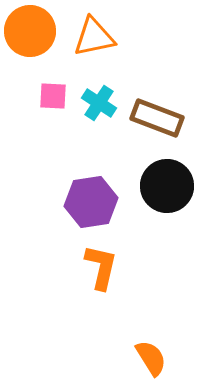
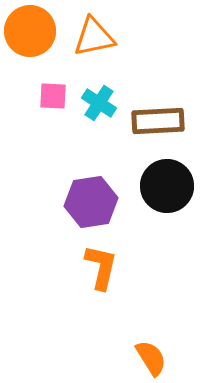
brown rectangle: moved 1 px right, 3 px down; rotated 24 degrees counterclockwise
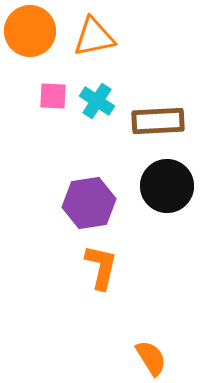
cyan cross: moved 2 px left, 2 px up
purple hexagon: moved 2 px left, 1 px down
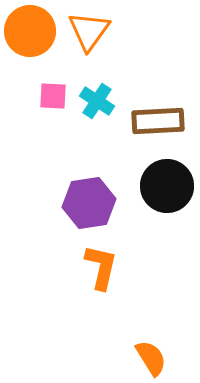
orange triangle: moved 5 px left, 6 px up; rotated 42 degrees counterclockwise
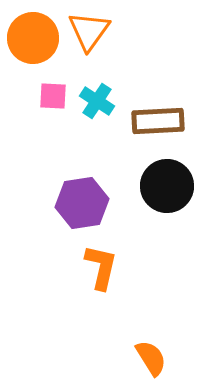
orange circle: moved 3 px right, 7 px down
purple hexagon: moved 7 px left
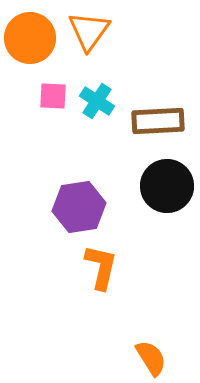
orange circle: moved 3 px left
purple hexagon: moved 3 px left, 4 px down
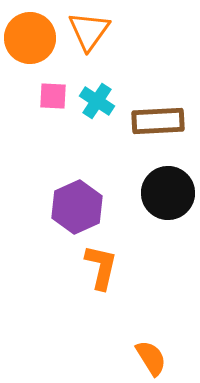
black circle: moved 1 px right, 7 px down
purple hexagon: moved 2 px left; rotated 15 degrees counterclockwise
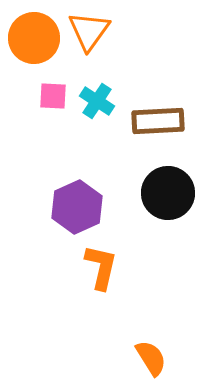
orange circle: moved 4 px right
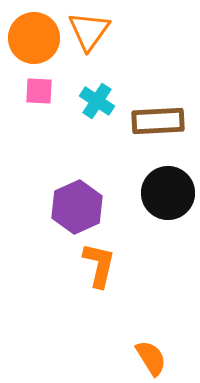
pink square: moved 14 px left, 5 px up
orange L-shape: moved 2 px left, 2 px up
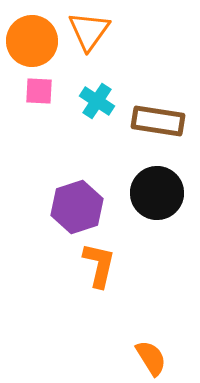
orange circle: moved 2 px left, 3 px down
brown rectangle: rotated 12 degrees clockwise
black circle: moved 11 px left
purple hexagon: rotated 6 degrees clockwise
